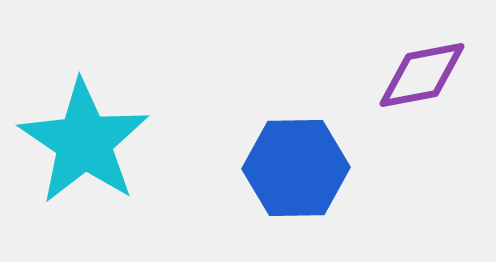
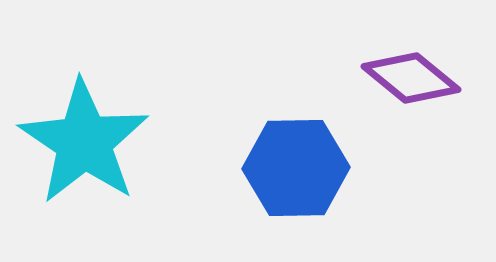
purple diamond: moved 11 px left, 3 px down; rotated 50 degrees clockwise
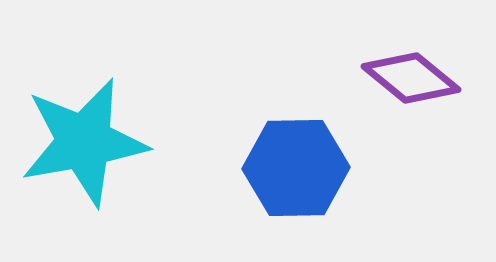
cyan star: rotated 28 degrees clockwise
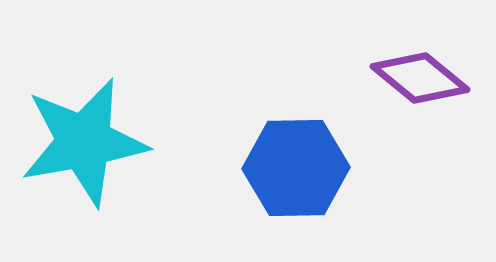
purple diamond: moved 9 px right
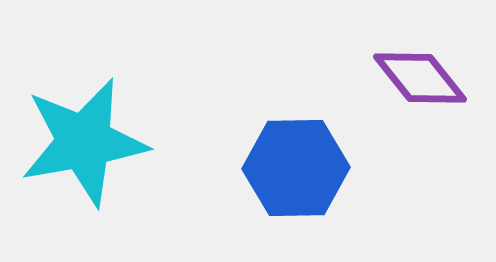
purple diamond: rotated 12 degrees clockwise
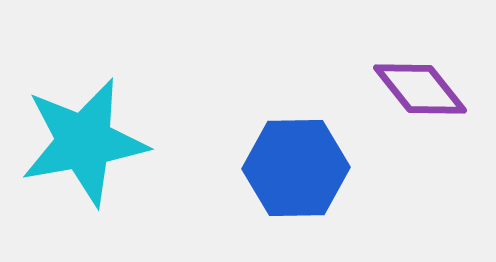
purple diamond: moved 11 px down
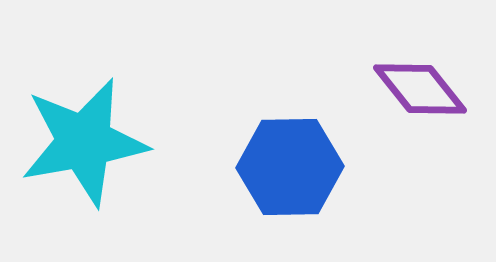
blue hexagon: moved 6 px left, 1 px up
